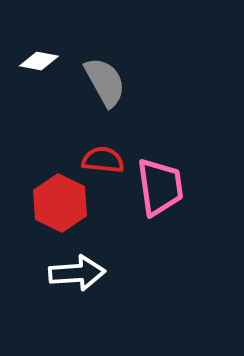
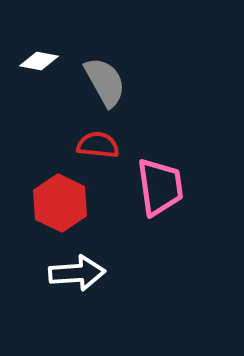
red semicircle: moved 5 px left, 15 px up
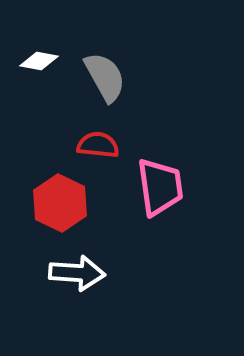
gray semicircle: moved 5 px up
white arrow: rotated 8 degrees clockwise
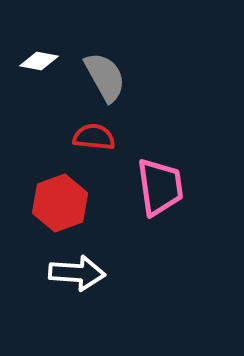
red semicircle: moved 4 px left, 8 px up
red hexagon: rotated 14 degrees clockwise
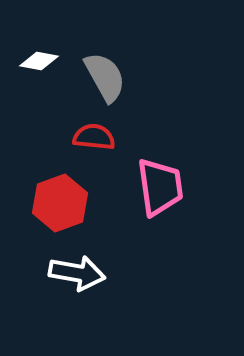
white arrow: rotated 6 degrees clockwise
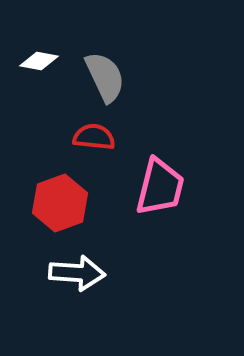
gray semicircle: rotated 4 degrees clockwise
pink trapezoid: rotated 22 degrees clockwise
white arrow: rotated 6 degrees counterclockwise
